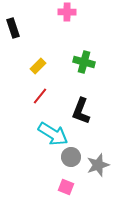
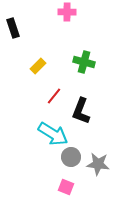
red line: moved 14 px right
gray star: moved 1 px up; rotated 25 degrees clockwise
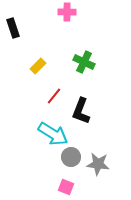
green cross: rotated 10 degrees clockwise
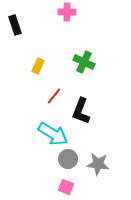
black rectangle: moved 2 px right, 3 px up
yellow rectangle: rotated 21 degrees counterclockwise
gray circle: moved 3 px left, 2 px down
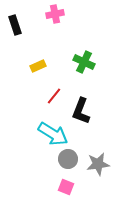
pink cross: moved 12 px left, 2 px down; rotated 12 degrees counterclockwise
yellow rectangle: rotated 42 degrees clockwise
gray star: rotated 15 degrees counterclockwise
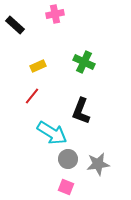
black rectangle: rotated 30 degrees counterclockwise
red line: moved 22 px left
cyan arrow: moved 1 px left, 1 px up
